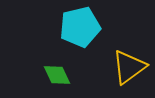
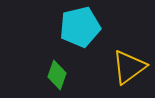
green diamond: rotated 44 degrees clockwise
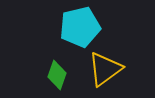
yellow triangle: moved 24 px left, 2 px down
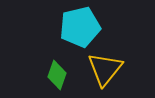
yellow triangle: rotated 15 degrees counterclockwise
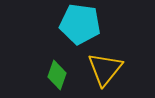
cyan pentagon: moved 3 px up; rotated 21 degrees clockwise
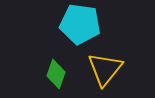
green diamond: moved 1 px left, 1 px up
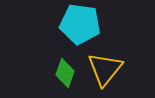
green diamond: moved 9 px right, 1 px up
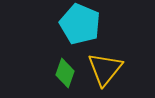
cyan pentagon: rotated 15 degrees clockwise
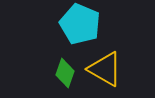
yellow triangle: rotated 39 degrees counterclockwise
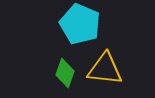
yellow triangle: rotated 24 degrees counterclockwise
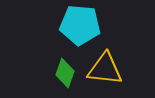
cyan pentagon: moved 1 px down; rotated 18 degrees counterclockwise
